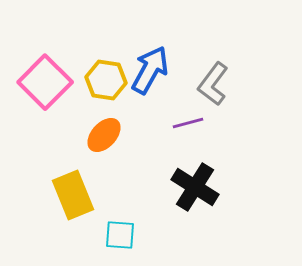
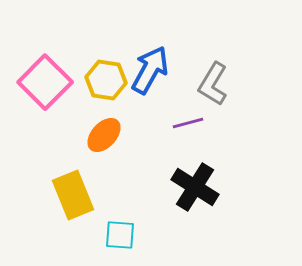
gray L-shape: rotated 6 degrees counterclockwise
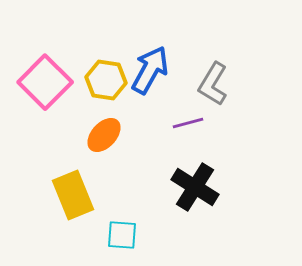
cyan square: moved 2 px right
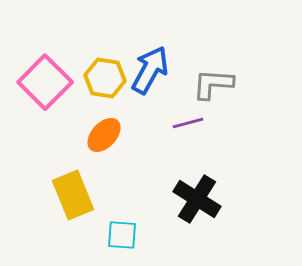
yellow hexagon: moved 1 px left, 2 px up
gray L-shape: rotated 63 degrees clockwise
black cross: moved 2 px right, 12 px down
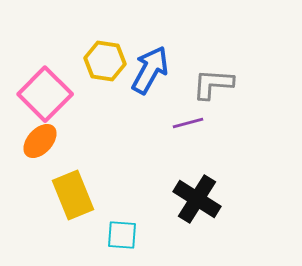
yellow hexagon: moved 17 px up
pink square: moved 12 px down
orange ellipse: moved 64 px left, 6 px down
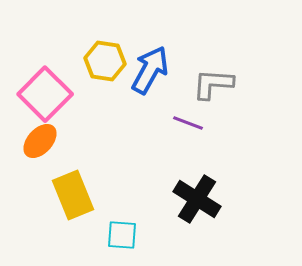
purple line: rotated 36 degrees clockwise
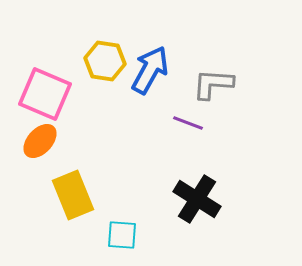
pink square: rotated 22 degrees counterclockwise
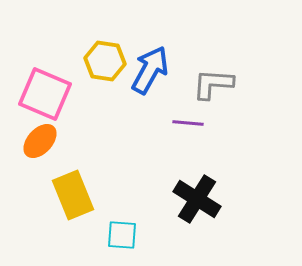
purple line: rotated 16 degrees counterclockwise
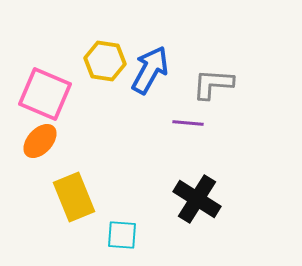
yellow rectangle: moved 1 px right, 2 px down
